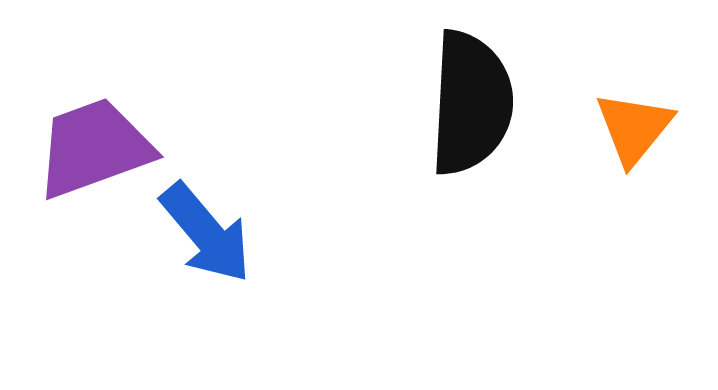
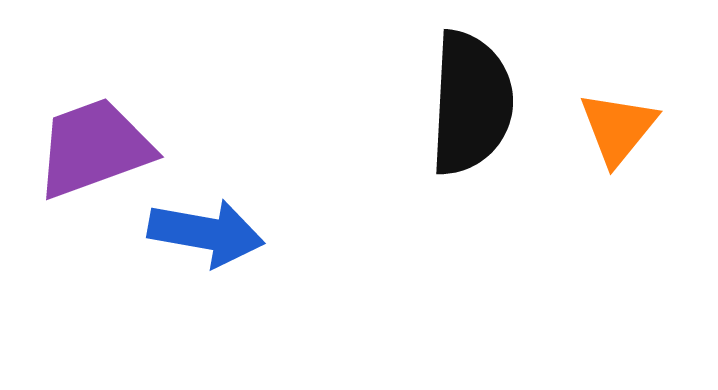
orange triangle: moved 16 px left
blue arrow: rotated 40 degrees counterclockwise
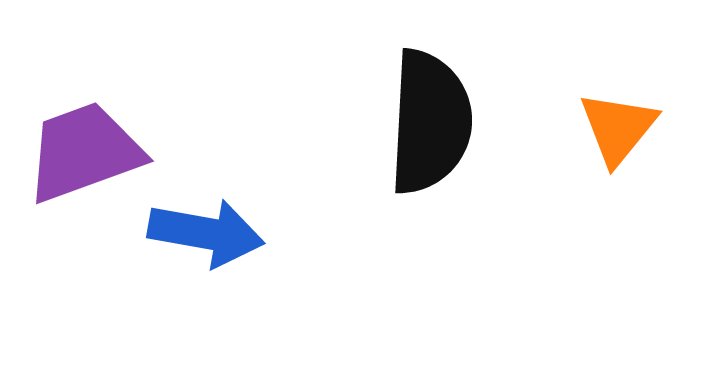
black semicircle: moved 41 px left, 19 px down
purple trapezoid: moved 10 px left, 4 px down
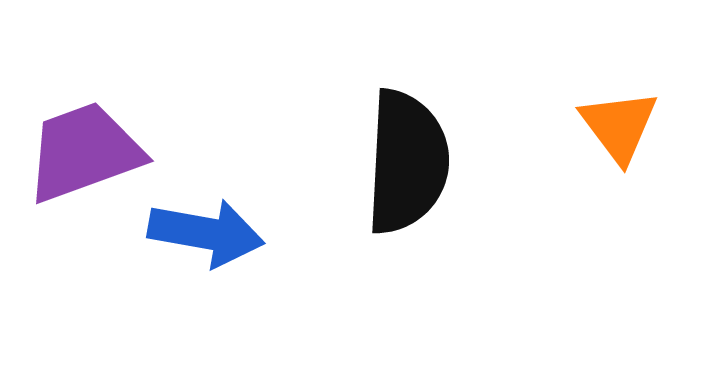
black semicircle: moved 23 px left, 40 px down
orange triangle: moved 1 px right, 2 px up; rotated 16 degrees counterclockwise
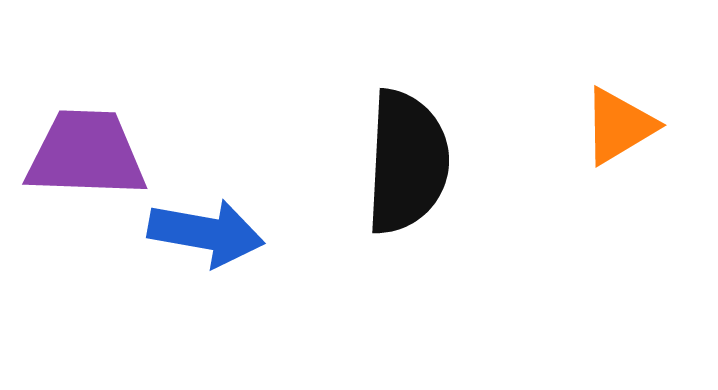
orange triangle: rotated 36 degrees clockwise
purple trapezoid: moved 2 px right, 2 px down; rotated 22 degrees clockwise
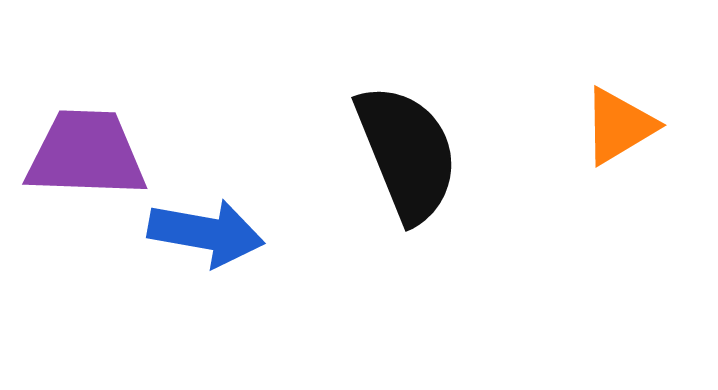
black semicircle: moved 9 px up; rotated 25 degrees counterclockwise
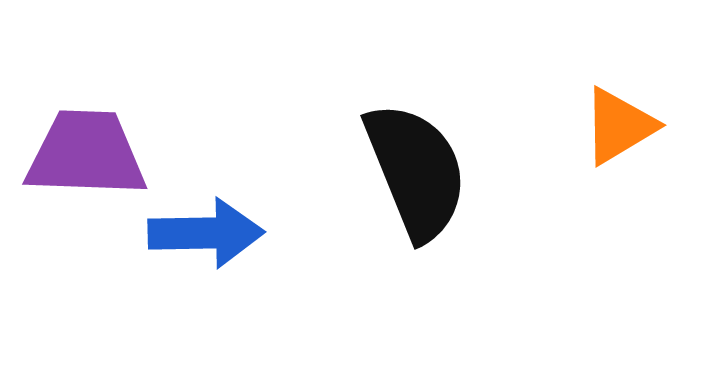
black semicircle: moved 9 px right, 18 px down
blue arrow: rotated 11 degrees counterclockwise
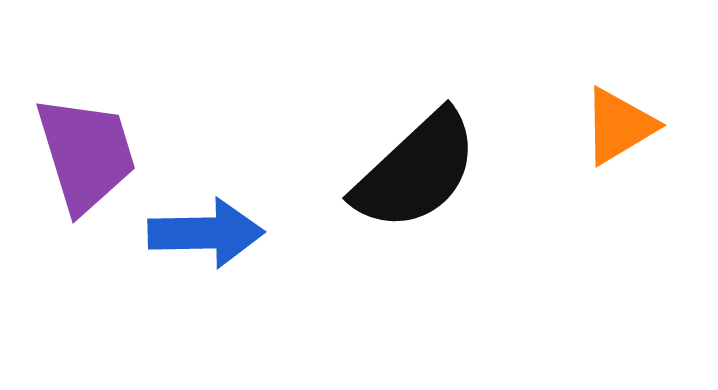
purple trapezoid: rotated 71 degrees clockwise
black semicircle: rotated 69 degrees clockwise
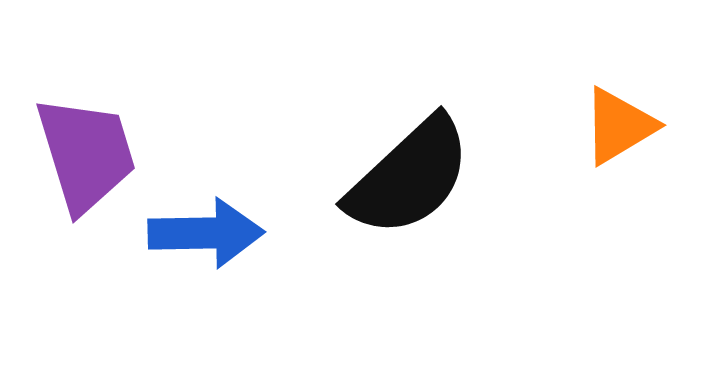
black semicircle: moved 7 px left, 6 px down
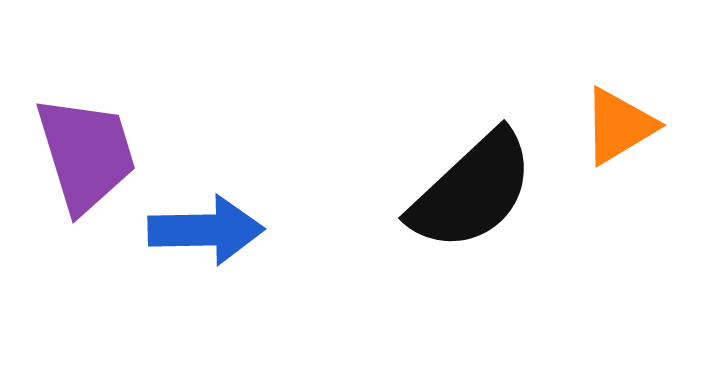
black semicircle: moved 63 px right, 14 px down
blue arrow: moved 3 px up
